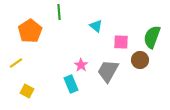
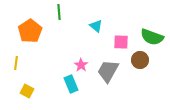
green semicircle: rotated 90 degrees counterclockwise
yellow line: rotated 48 degrees counterclockwise
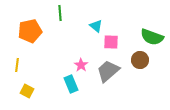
green line: moved 1 px right, 1 px down
orange pentagon: rotated 20 degrees clockwise
pink square: moved 10 px left
yellow line: moved 1 px right, 2 px down
gray trapezoid: rotated 20 degrees clockwise
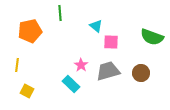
brown circle: moved 1 px right, 13 px down
gray trapezoid: rotated 25 degrees clockwise
cyan rectangle: rotated 24 degrees counterclockwise
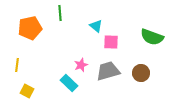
orange pentagon: moved 3 px up
pink star: rotated 16 degrees clockwise
cyan rectangle: moved 2 px left, 1 px up
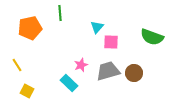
cyan triangle: moved 1 px right, 1 px down; rotated 32 degrees clockwise
yellow line: rotated 40 degrees counterclockwise
brown circle: moved 7 px left
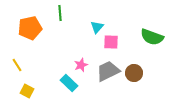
gray trapezoid: rotated 10 degrees counterclockwise
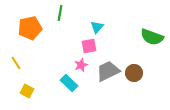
green line: rotated 14 degrees clockwise
pink square: moved 22 px left, 4 px down; rotated 14 degrees counterclockwise
yellow line: moved 1 px left, 2 px up
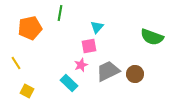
brown circle: moved 1 px right, 1 px down
